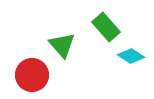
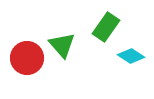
green rectangle: rotated 76 degrees clockwise
red circle: moved 5 px left, 17 px up
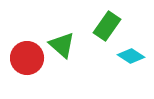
green rectangle: moved 1 px right, 1 px up
green triangle: rotated 8 degrees counterclockwise
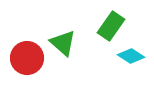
green rectangle: moved 4 px right
green triangle: moved 1 px right, 2 px up
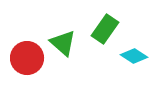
green rectangle: moved 6 px left, 3 px down
cyan diamond: moved 3 px right
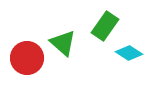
green rectangle: moved 3 px up
cyan diamond: moved 5 px left, 3 px up
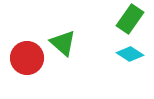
green rectangle: moved 25 px right, 7 px up
cyan diamond: moved 1 px right, 1 px down
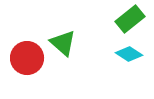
green rectangle: rotated 16 degrees clockwise
cyan diamond: moved 1 px left
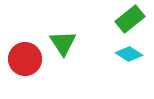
green triangle: rotated 16 degrees clockwise
red circle: moved 2 px left, 1 px down
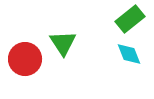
cyan diamond: rotated 36 degrees clockwise
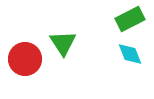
green rectangle: rotated 12 degrees clockwise
cyan diamond: moved 1 px right
